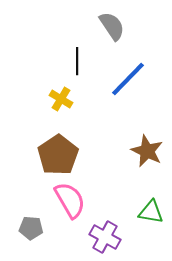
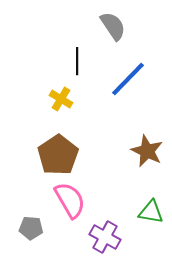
gray semicircle: moved 1 px right
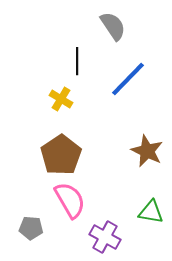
brown pentagon: moved 3 px right
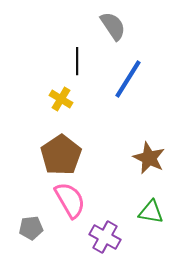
blue line: rotated 12 degrees counterclockwise
brown star: moved 2 px right, 7 px down
gray pentagon: rotated 10 degrees counterclockwise
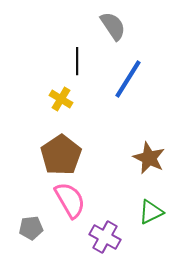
green triangle: rotated 36 degrees counterclockwise
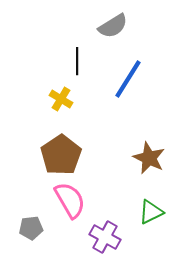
gray semicircle: rotated 92 degrees clockwise
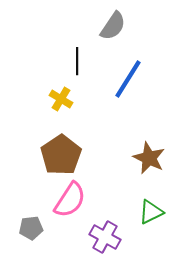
gray semicircle: rotated 24 degrees counterclockwise
pink semicircle: rotated 63 degrees clockwise
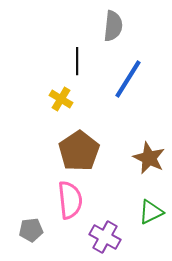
gray semicircle: rotated 28 degrees counterclockwise
brown pentagon: moved 18 px right, 4 px up
pink semicircle: rotated 39 degrees counterclockwise
gray pentagon: moved 2 px down
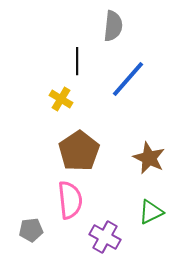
blue line: rotated 9 degrees clockwise
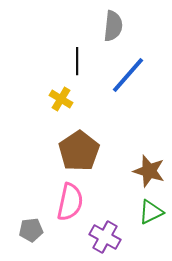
blue line: moved 4 px up
brown star: moved 13 px down; rotated 8 degrees counterclockwise
pink semicircle: moved 2 px down; rotated 18 degrees clockwise
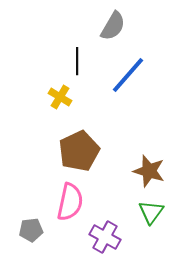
gray semicircle: rotated 24 degrees clockwise
yellow cross: moved 1 px left, 2 px up
brown pentagon: rotated 9 degrees clockwise
green triangle: rotated 28 degrees counterclockwise
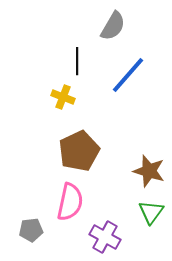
yellow cross: moved 3 px right; rotated 10 degrees counterclockwise
